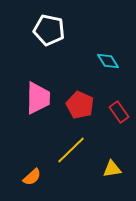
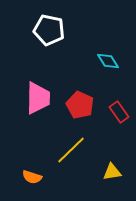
yellow triangle: moved 3 px down
orange semicircle: rotated 60 degrees clockwise
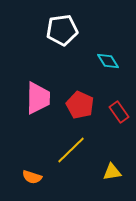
white pentagon: moved 13 px right; rotated 20 degrees counterclockwise
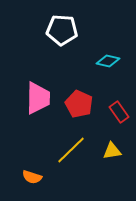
white pentagon: rotated 12 degrees clockwise
cyan diamond: rotated 45 degrees counterclockwise
red pentagon: moved 1 px left, 1 px up
yellow triangle: moved 21 px up
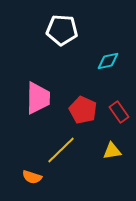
cyan diamond: rotated 25 degrees counterclockwise
red pentagon: moved 4 px right, 6 px down
yellow line: moved 10 px left
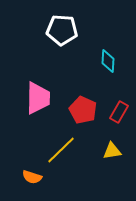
cyan diamond: rotated 75 degrees counterclockwise
red rectangle: rotated 65 degrees clockwise
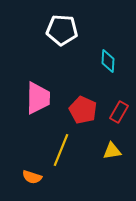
yellow line: rotated 24 degrees counterclockwise
